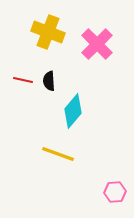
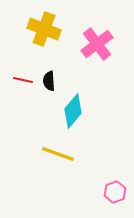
yellow cross: moved 4 px left, 3 px up
pink cross: rotated 8 degrees clockwise
pink hexagon: rotated 15 degrees counterclockwise
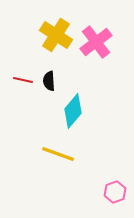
yellow cross: moved 12 px right, 6 px down; rotated 12 degrees clockwise
pink cross: moved 1 px left, 2 px up
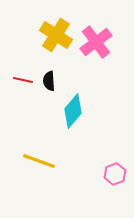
yellow line: moved 19 px left, 7 px down
pink hexagon: moved 18 px up
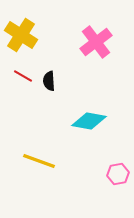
yellow cross: moved 35 px left
red line: moved 4 px up; rotated 18 degrees clockwise
cyan diamond: moved 16 px right, 10 px down; rotated 60 degrees clockwise
pink hexagon: moved 3 px right; rotated 10 degrees clockwise
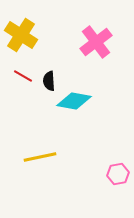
cyan diamond: moved 15 px left, 20 px up
yellow line: moved 1 px right, 4 px up; rotated 32 degrees counterclockwise
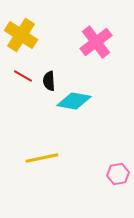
yellow line: moved 2 px right, 1 px down
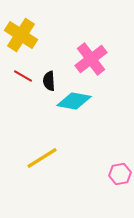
pink cross: moved 5 px left, 17 px down
yellow line: rotated 20 degrees counterclockwise
pink hexagon: moved 2 px right
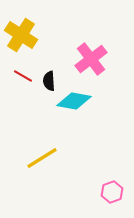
pink hexagon: moved 8 px left, 18 px down; rotated 10 degrees counterclockwise
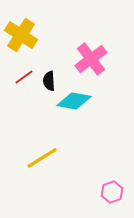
red line: moved 1 px right, 1 px down; rotated 66 degrees counterclockwise
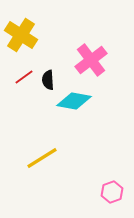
pink cross: moved 1 px down
black semicircle: moved 1 px left, 1 px up
